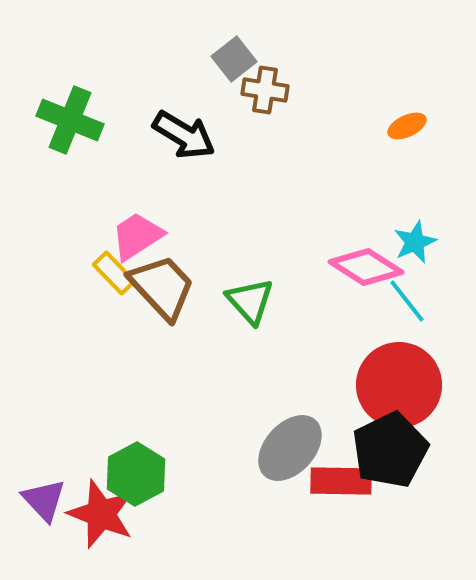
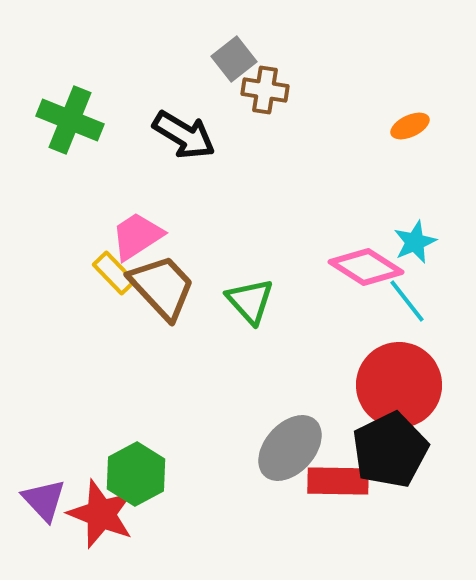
orange ellipse: moved 3 px right
red rectangle: moved 3 px left
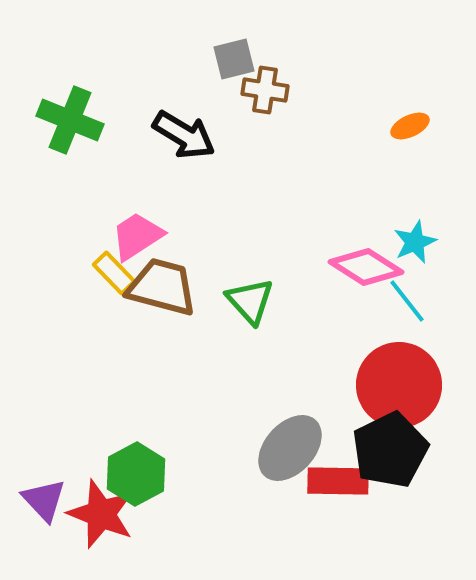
gray square: rotated 24 degrees clockwise
brown trapezoid: rotated 32 degrees counterclockwise
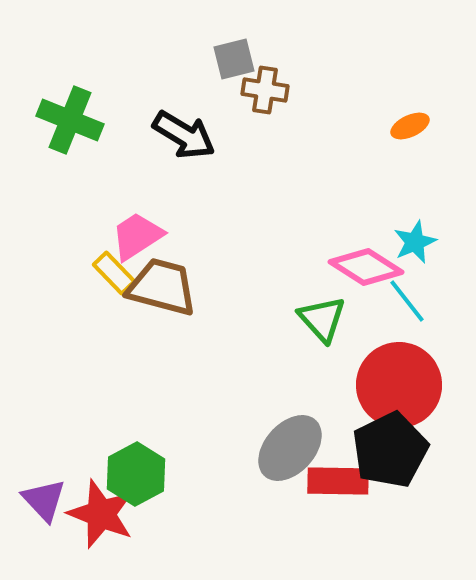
green triangle: moved 72 px right, 18 px down
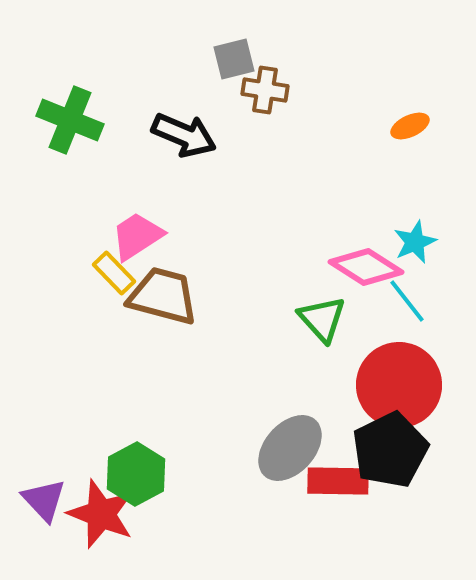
black arrow: rotated 8 degrees counterclockwise
brown trapezoid: moved 1 px right, 9 px down
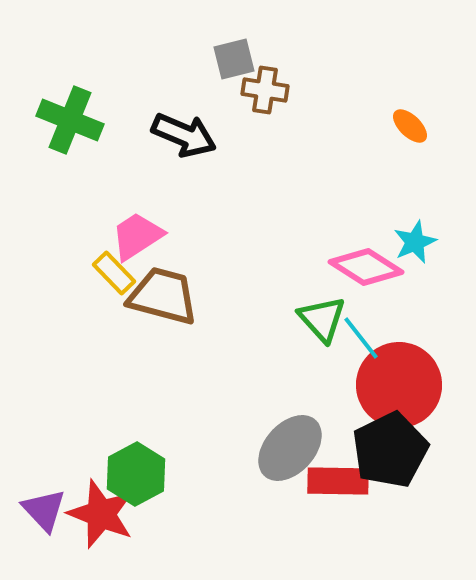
orange ellipse: rotated 69 degrees clockwise
cyan line: moved 46 px left, 37 px down
purple triangle: moved 10 px down
